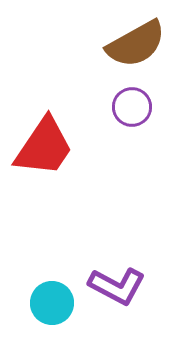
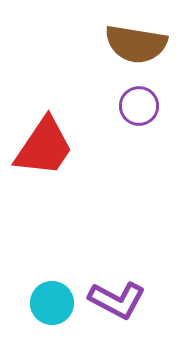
brown semicircle: rotated 38 degrees clockwise
purple circle: moved 7 px right, 1 px up
purple L-shape: moved 14 px down
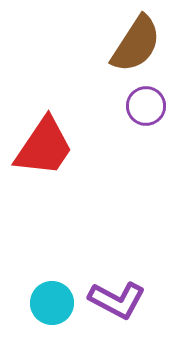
brown semicircle: rotated 66 degrees counterclockwise
purple circle: moved 7 px right
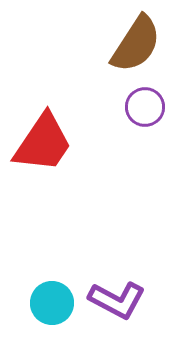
purple circle: moved 1 px left, 1 px down
red trapezoid: moved 1 px left, 4 px up
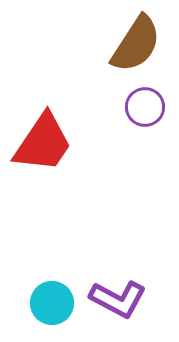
purple L-shape: moved 1 px right, 1 px up
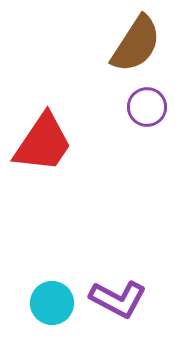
purple circle: moved 2 px right
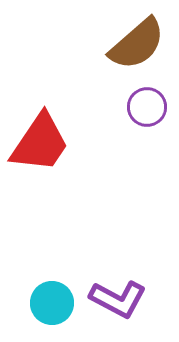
brown semicircle: moved 1 px right; rotated 16 degrees clockwise
red trapezoid: moved 3 px left
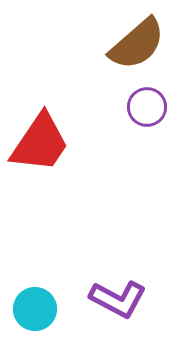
cyan circle: moved 17 px left, 6 px down
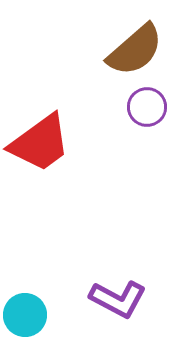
brown semicircle: moved 2 px left, 6 px down
red trapezoid: rotated 20 degrees clockwise
cyan circle: moved 10 px left, 6 px down
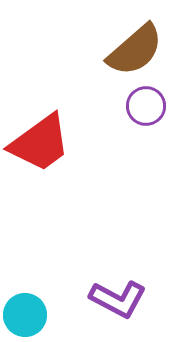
purple circle: moved 1 px left, 1 px up
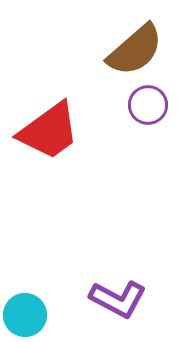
purple circle: moved 2 px right, 1 px up
red trapezoid: moved 9 px right, 12 px up
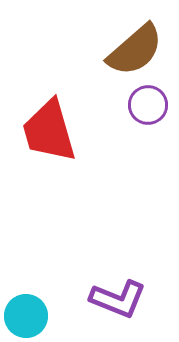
red trapezoid: rotated 110 degrees clockwise
purple L-shape: rotated 6 degrees counterclockwise
cyan circle: moved 1 px right, 1 px down
